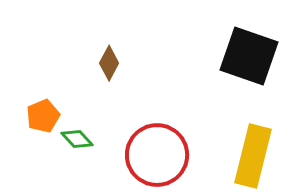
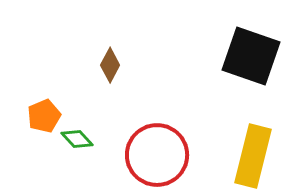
black square: moved 2 px right
brown diamond: moved 1 px right, 2 px down
orange pentagon: moved 1 px right
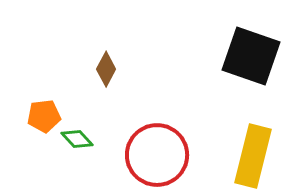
brown diamond: moved 4 px left, 4 px down
orange pentagon: rotated 16 degrees clockwise
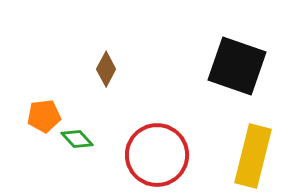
black square: moved 14 px left, 10 px down
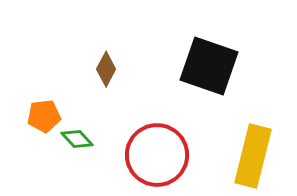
black square: moved 28 px left
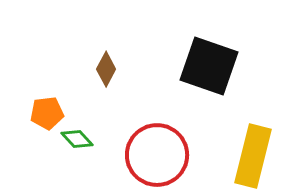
orange pentagon: moved 3 px right, 3 px up
